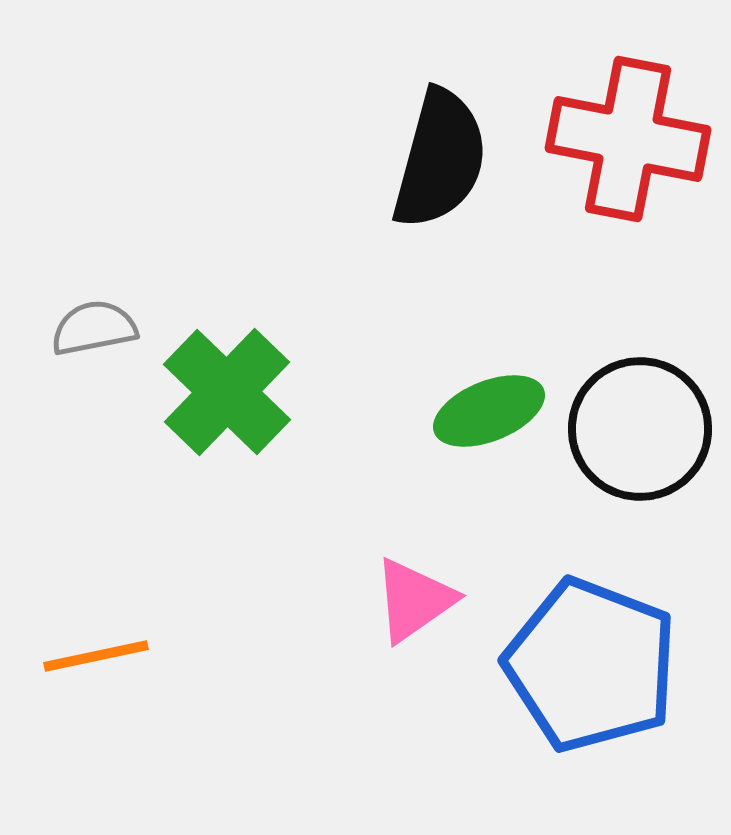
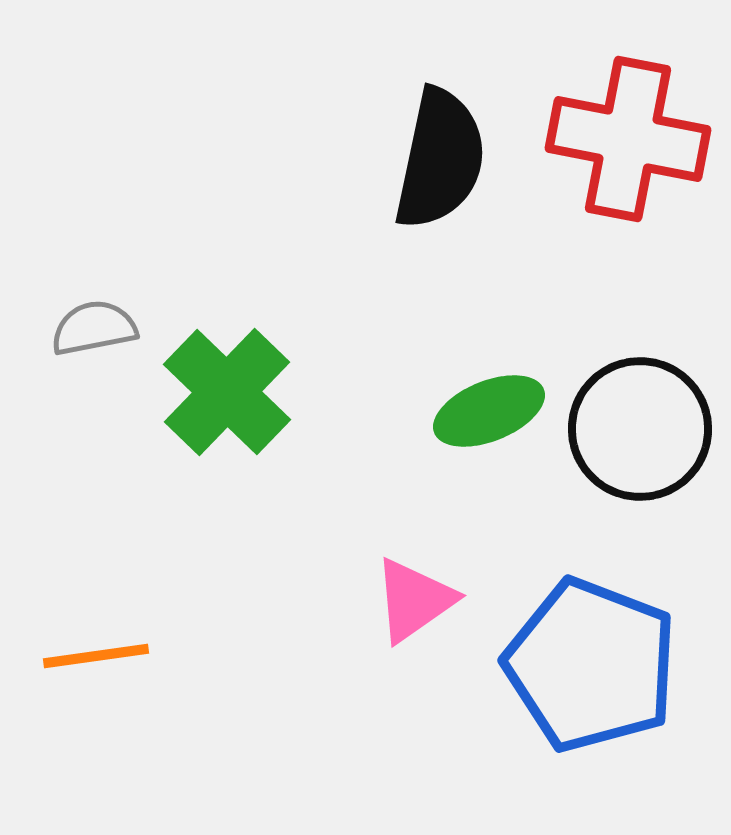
black semicircle: rotated 3 degrees counterclockwise
orange line: rotated 4 degrees clockwise
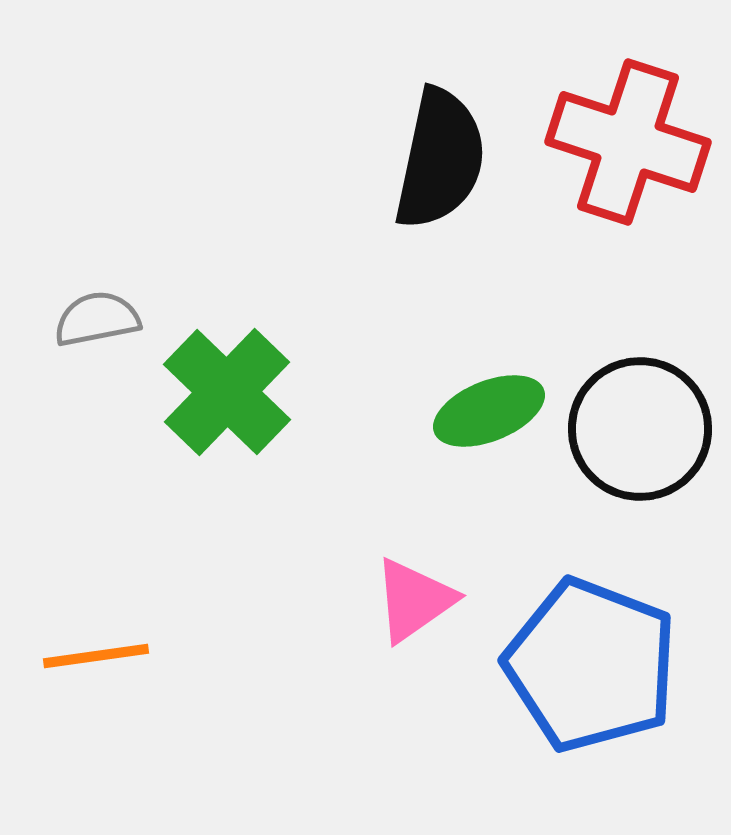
red cross: moved 3 px down; rotated 7 degrees clockwise
gray semicircle: moved 3 px right, 9 px up
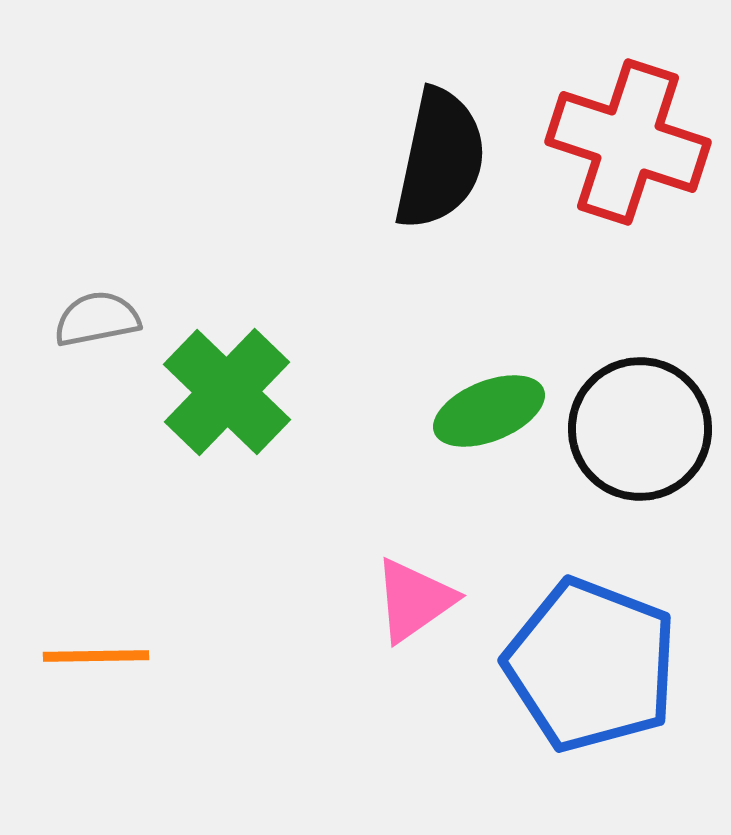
orange line: rotated 7 degrees clockwise
